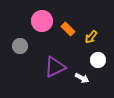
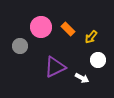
pink circle: moved 1 px left, 6 px down
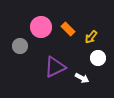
white circle: moved 2 px up
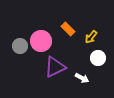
pink circle: moved 14 px down
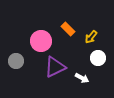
gray circle: moved 4 px left, 15 px down
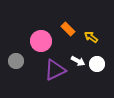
yellow arrow: rotated 88 degrees clockwise
white circle: moved 1 px left, 6 px down
purple triangle: moved 3 px down
white arrow: moved 4 px left, 17 px up
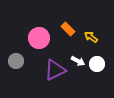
pink circle: moved 2 px left, 3 px up
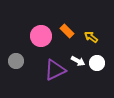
orange rectangle: moved 1 px left, 2 px down
pink circle: moved 2 px right, 2 px up
white circle: moved 1 px up
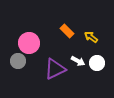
pink circle: moved 12 px left, 7 px down
gray circle: moved 2 px right
purple triangle: moved 1 px up
